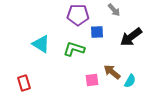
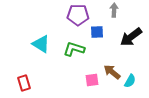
gray arrow: rotated 136 degrees counterclockwise
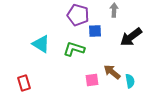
purple pentagon: rotated 15 degrees clockwise
blue square: moved 2 px left, 1 px up
cyan semicircle: rotated 40 degrees counterclockwise
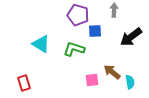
cyan semicircle: moved 1 px down
